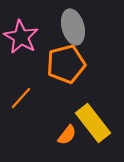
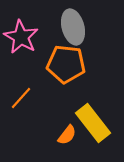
orange pentagon: rotated 21 degrees clockwise
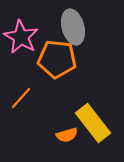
orange pentagon: moved 9 px left, 5 px up
orange semicircle: rotated 35 degrees clockwise
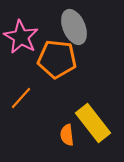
gray ellipse: moved 1 px right; rotated 8 degrees counterclockwise
orange semicircle: rotated 100 degrees clockwise
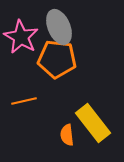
gray ellipse: moved 15 px left
orange line: moved 3 px right, 3 px down; rotated 35 degrees clockwise
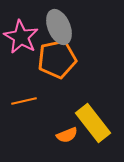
orange pentagon: rotated 18 degrees counterclockwise
orange semicircle: rotated 105 degrees counterclockwise
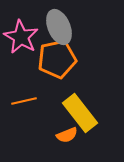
yellow rectangle: moved 13 px left, 10 px up
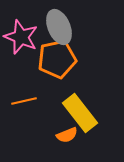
pink star: rotated 8 degrees counterclockwise
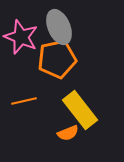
yellow rectangle: moved 3 px up
orange semicircle: moved 1 px right, 2 px up
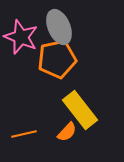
orange line: moved 33 px down
orange semicircle: moved 1 px left, 1 px up; rotated 25 degrees counterclockwise
